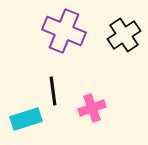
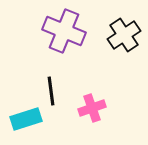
black line: moved 2 px left
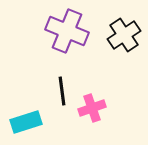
purple cross: moved 3 px right
black line: moved 11 px right
cyan rectangle: moved 3 px down
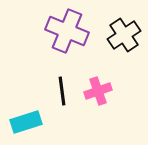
pink cross: moved 6 px right, 17 px up
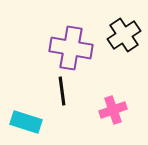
purple cross: moved 4 px right, 17 px down; rotated 12 degrees counterclockwise
pink cross: moved 15 px right, 19 px down
cyan rectangle: rotated 36 degrees clockwise
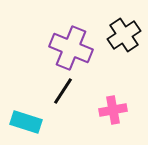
purple cross: rotated 12 degrees clockwise
black line: moved 1 px right; rotated 40 degrees clockwise
pink cross: rotated 8 degrees clockwise
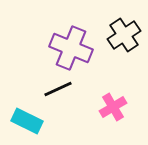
black line: moved 5 px left, 2 px up; rotated 32 degrees clockwise
pink cross: moved 3 px up; rotated 20 degrees counterclockwise
cyan rectangle: moved 1 px right, 1 px up; rotated 8 degrees clockwise
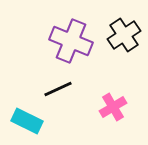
purple cross: moved 7 px up
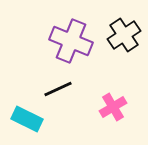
cyan rectangle: moved 2 px up
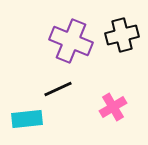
black cross: moved 2 px left; rotated 20 degrees clockwise
cyan rectangle: rotated 32 degrees counterclockwise
